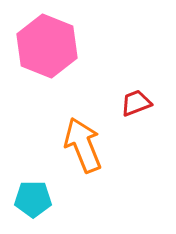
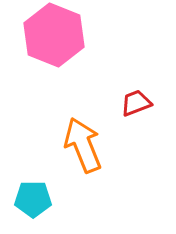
pink hexagon: moved 7 px right, 11 px up
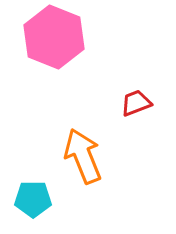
pink hexagon: moved 2 px down
orange arrow: moved 11 px down
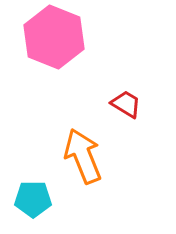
red trapezoid: moved 10 px left, 1 px down; rotated 52 degrees clockwise
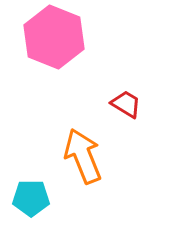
cyan pentagon: moved 2 px left, 1 px up
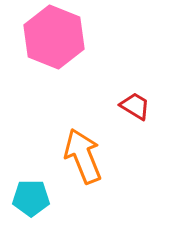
red trapezoid: moved 9 px right, 2 px down
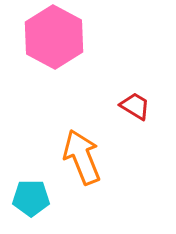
pink hexagon: rotated 6 degrees clockwise
orange arrow: moved 1 px left, 1 px down
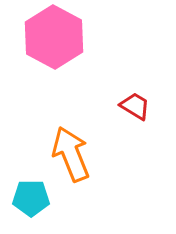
orange arrow: moved 11 px left, 3 px up
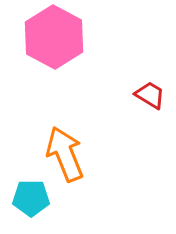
red trapezoid: moved 15 px right, 11 px up
orange arrow: moved 6 px left
